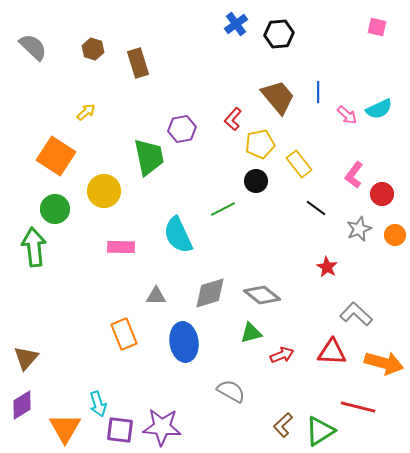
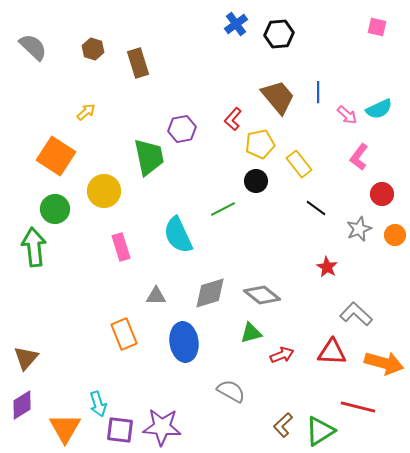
pink L-shape at (354, 175): moved 5 px right, 18 px up
pink rectangle at (121, 247): rotated 72 degrees clockwise
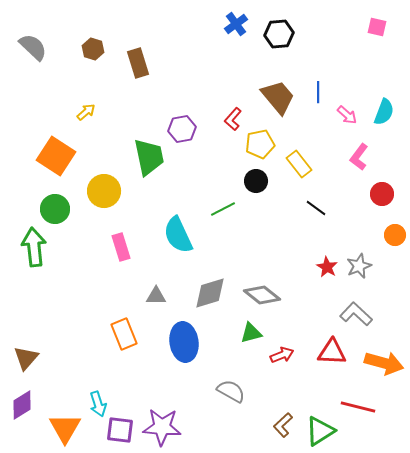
cyan semicircle at (379, 109): moved 5 px right, 3 px down; rotated 44 degrees counterclockwise
gray star at (359, 229): moved 37 px down
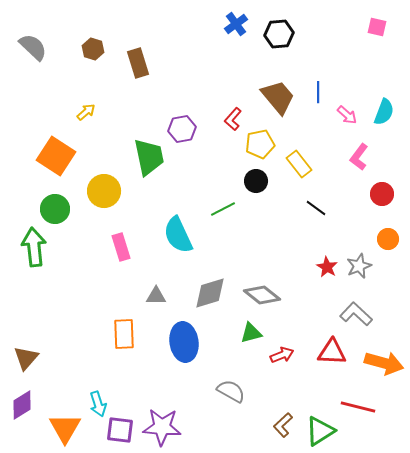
orange circle at (395, 235): moved 7 px left, 4 px down
orange rectangle at (124, 334): rotated 20 degrees clockwise
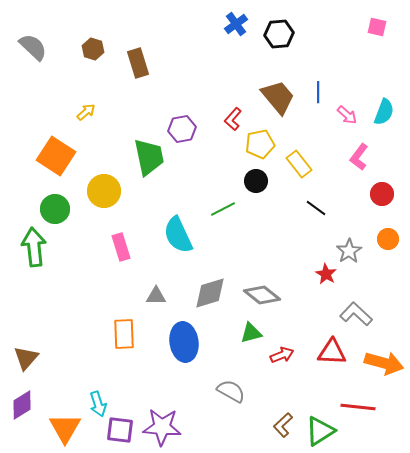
gray star at (359, 266): moved 10 px left, 15 px up; rotated 10 degrees counterclockwise
red star at (327, 267): moved 1 px left, 7 px down
red line at (358, 407): rotated 8 degrees counterclockwise
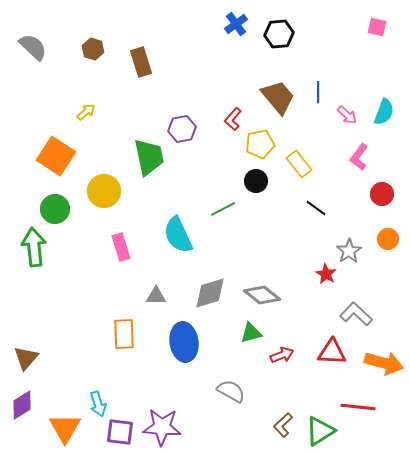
brown rectangle at (138, 63): moved 3 px right, 1 px up
purple square at (120, 430): moved 2 px down
